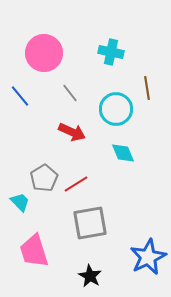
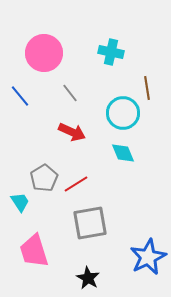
cyan circle: moved 7 px right, 4 px down
cyan trapezoid: rotated 10 degrees clockwise
black star: moved 2 px left, 2 px down
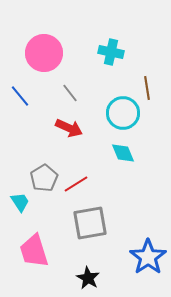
red arrow: moved 3 px left, 4 px up
blue star: rotated 9 degrees counterclockwise
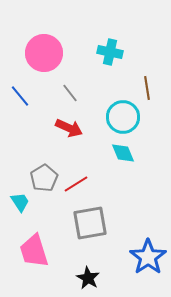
cyan cross: moved 1 px left
cyan circle: moved 4 px down
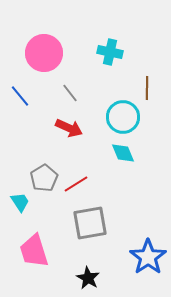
brown line: rotated 10 degrees clockwise
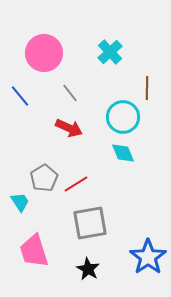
cyan cross: rotated 35 degrees clockwise
black star: moved 9 px up
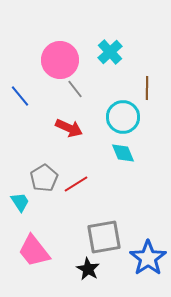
pink circle: moved 16 px right, 7 px down
gray line: moved 5 px right, 4 px up
gray square: moved 14 px right, 14 px down
pink trapezoid: rotated 21 degrees counterclockwise
blue star: moved 1 px down
